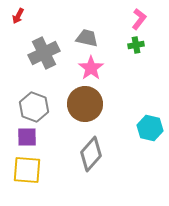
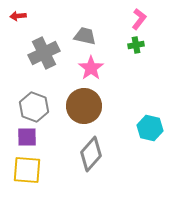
red arrow: rotated 56 degrees clockwise
gray trapezoid: moved 2 px left, 2 px up
brown circle: moved 1 px left, 2 px down
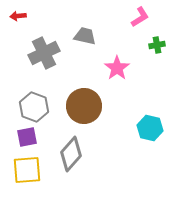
pink L-shape: moved 1 px right, 2 px up; rotated 20 degrees clockwise
green cross: moved 21 px right
pink star: moved 26 px right
purple square: rotated 10 degrees counterclockwise
gray diamond: moved 20 px left
yellow square: rotated 8 degrees counterclockwise
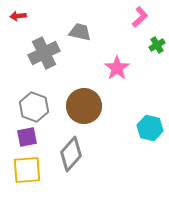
pink L-shape: rotated 10 degrees counterclockwise
gray trapezoid: moved 5 px left, 4 px up
green cross: rotated 21 degrees counterclockwise
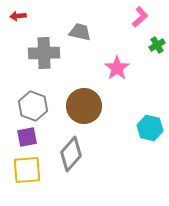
gray cross: rotated 24 degrees clockwise
gray hexagon: moved 1 px left, 1 px up
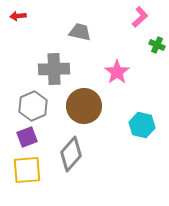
green cross: rotated 35 degrees counterclockwise
gray cross: moved 10 px right, 16 px down
pink star: moved 4 px down
gray hexagon: rotated 16 degrees clockwise
cyan hexagon: moved 8 px left, 3 px up
purple square: rotated 10 degrees counterclockwise
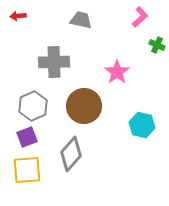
gray trapezoid: moved 1 px right, 12 px up
gray cross: moved 7 px up
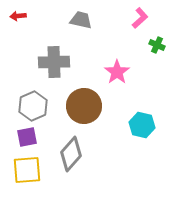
pink L-shape: moved 1 px down
purple square: rotated 10 degrees clockwise
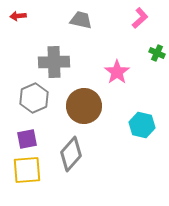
green cross: moved 8 px down
gray hexagon: moved 1 px right, 8 px up
purple square: moved 2 px down
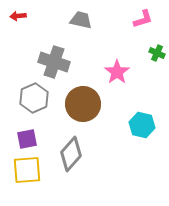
pink L-shape: moved 3 px right, 1 px down; rotated 25 degrees clockwise
gray cross: rotated 20 degrees clockwise
brown circle: moved 1 px left, 2 px up
